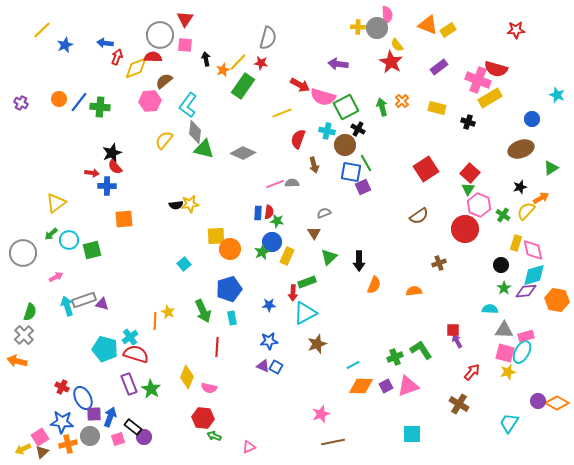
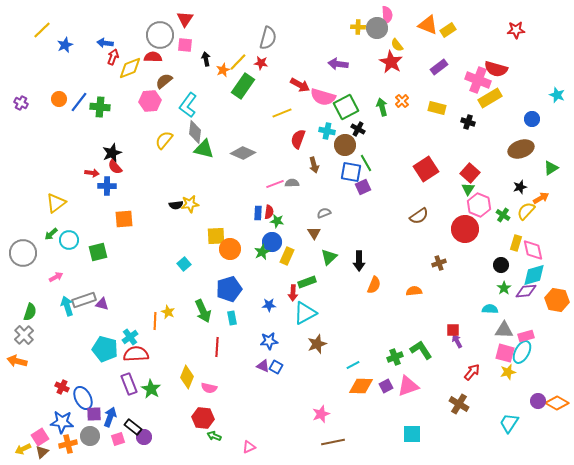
red arrow at (117, 57): moved 4 px left
yellow diamond at (136, 68): moved 6 px left
green square at (92, 250): moved 6 px right, 2 px down
red semicircle at (136, 354): rotated 20 degrees counterclockwise
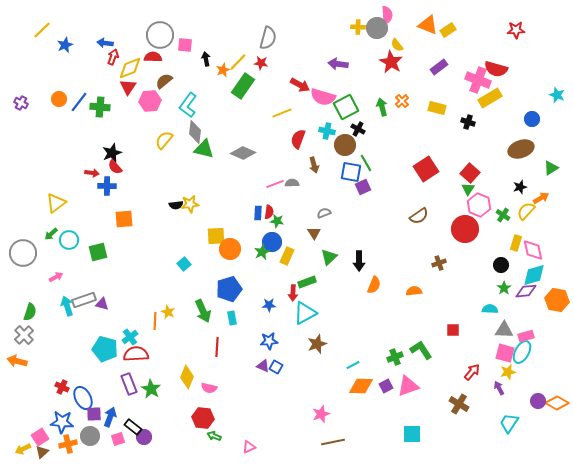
red triangle at (185, 19): moved 57 px left, 68 px down
purple arrow at (457, 341): moved 42 px right, 47 px down
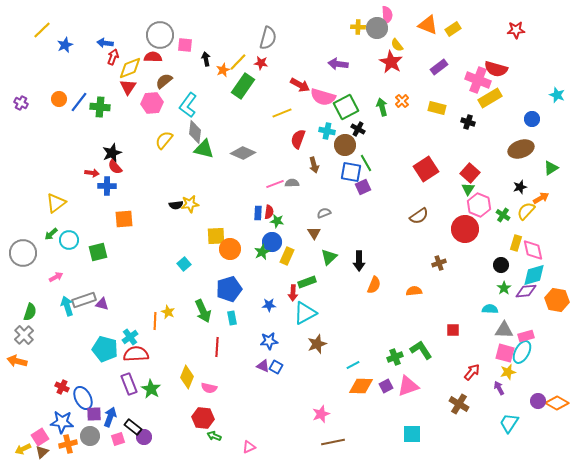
yellow rectangle at (448, 30): moved 5 px right, 1 px up
pink hexagon at (150, 101): moved 2 px right, 2 px down
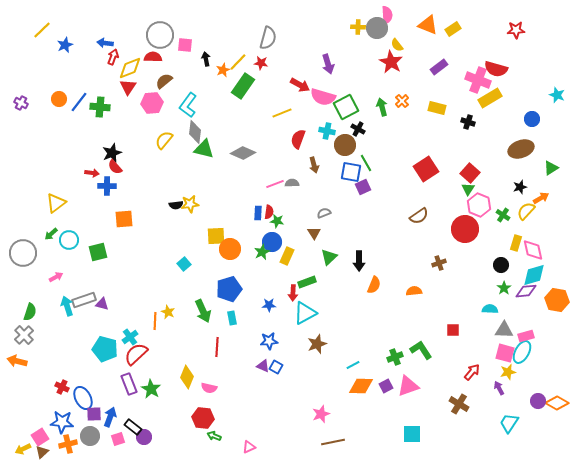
purple arrow at (338, 64): moved 10 px left; rotated 114 degrees counterclockwise
red semicircle at (136, 354): rotated 40 degrees counterclockwise
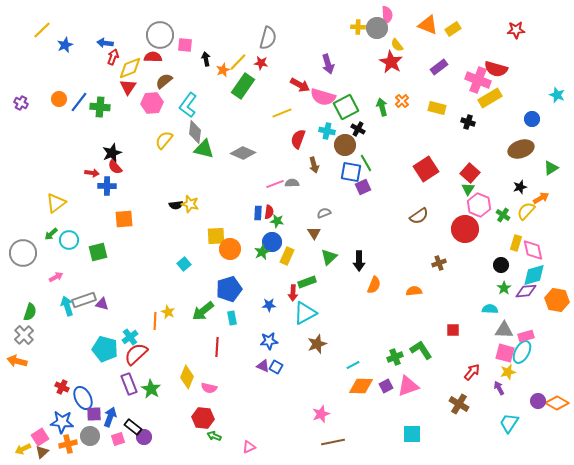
yellow star at (190, 204): rotated 24 degrees clockwise
green arrow at (203, 311): rotated 75 degrees clockwise
